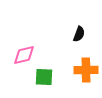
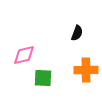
black semicircle: moved 2 px left, 1 px up
green square: moved 1 px left, 1 px down
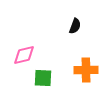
black semicircle: moved 2 px left, 7 px up
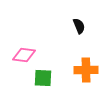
black semicircle: moved 4 px right; rotated 42 degrees counterclockwise
pink diamond: rotated 20 degrees clockwise
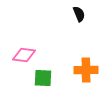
black semicircle: moved 12 px up
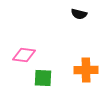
black semicircle: rotated 126 degrees clockwise
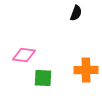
black semicircle: moved 3 px left, 1 px up; rotated 84 degrees counterclockwise
